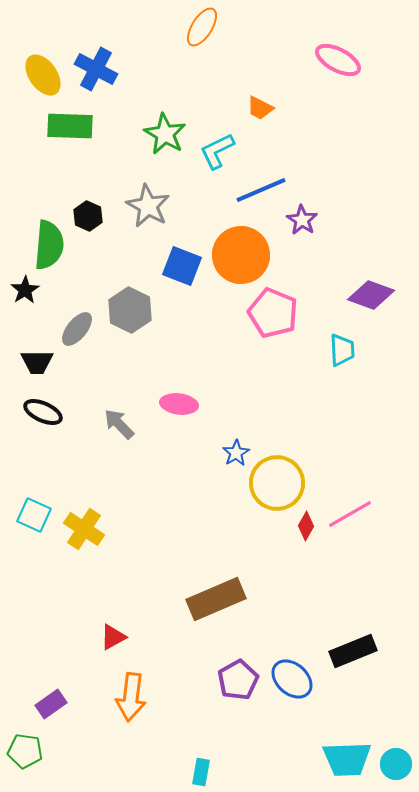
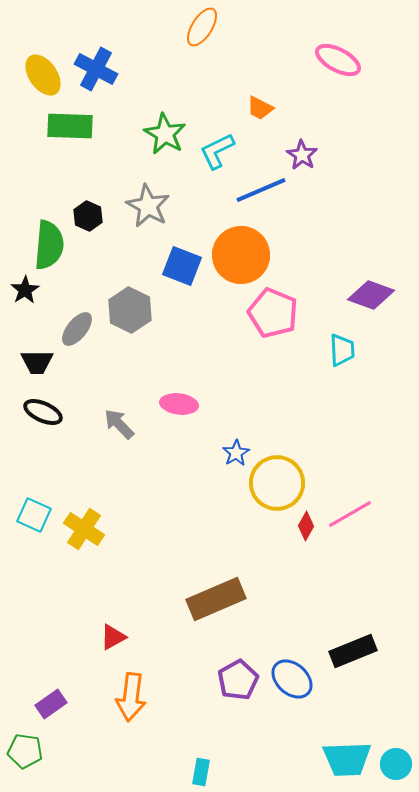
purple star at (302, 220): moved 65 px up
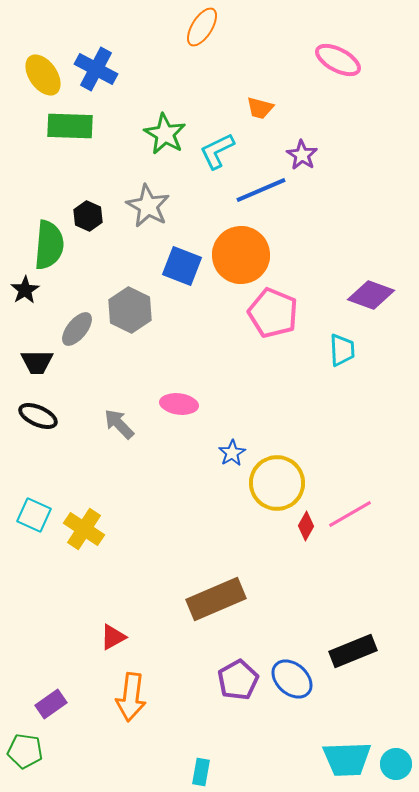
orange trapezoid at (260, 108): rotated 12 degrees counterclockwise
black ellipse at (43, 412): moved 5 px left, 4 px down
blue star at (236, 453): moved 4 px left
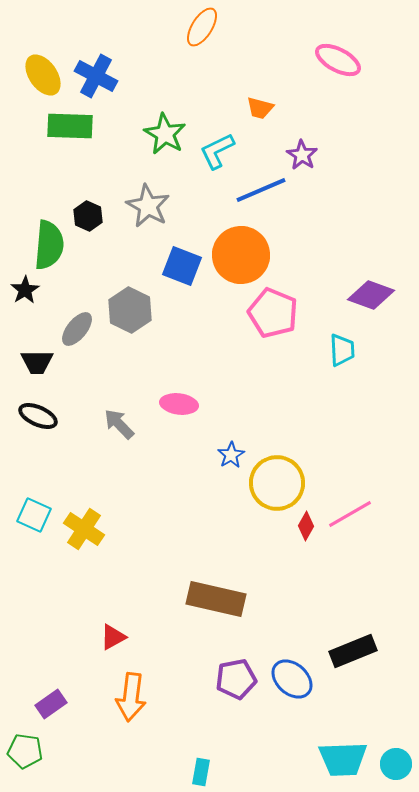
blue cross at (96, 69): moved 7 px down
blue star at (232, 453): moved 1 px left, 2 px down
brown rectangle at (216, 599): rotated 36 degrees clockwise
purple pentagon at (238, 680): moved 2 px left, 1 px up; rotated 18 degrees clockwise
cyan trapezoid at (347, 759): moved 4 px left
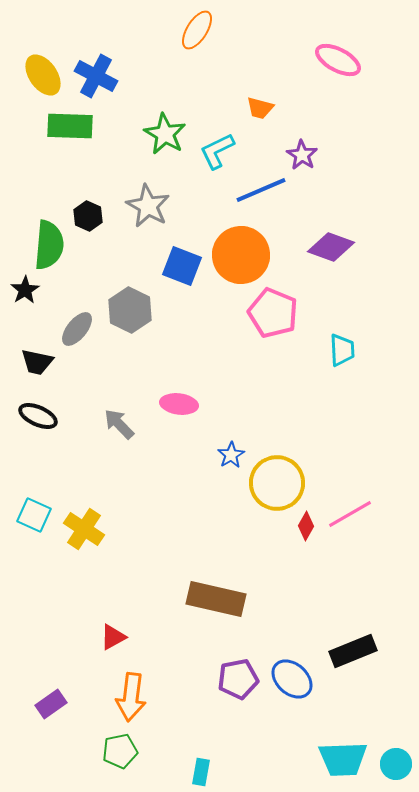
orange ellipse at (202, 27): moved 5 px left, 3 px down
purple diamond at (371, 295): moved 40 px left, 48 px up
black trapezoid at (37, 362): rotated 12 degrees clockwise
purple pentagon at (236, 679): moved 2 px right
green pentagon at (25, 751): moved 95 px right; rotated 20 degrees counterclockwise
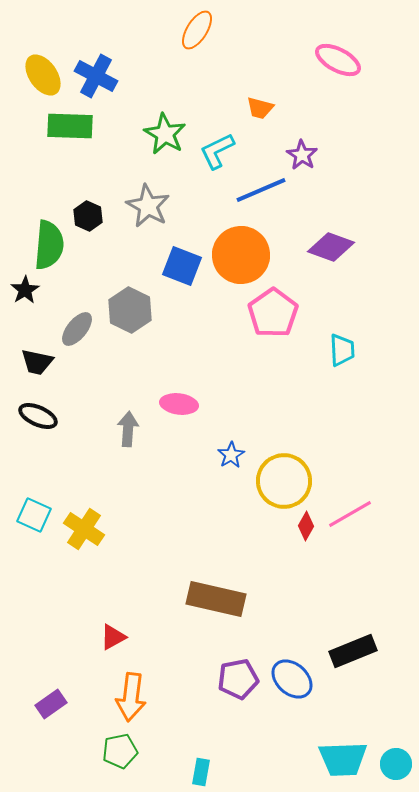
pink pentagon at (273, 313): rotated 15 degrees clockwise
gray arrow at (119, 424): moved 9 px right, 5 px down; rotated 48 degrees clockwise
yellow circle at (277, 483): moved 7 px right, 2 px up
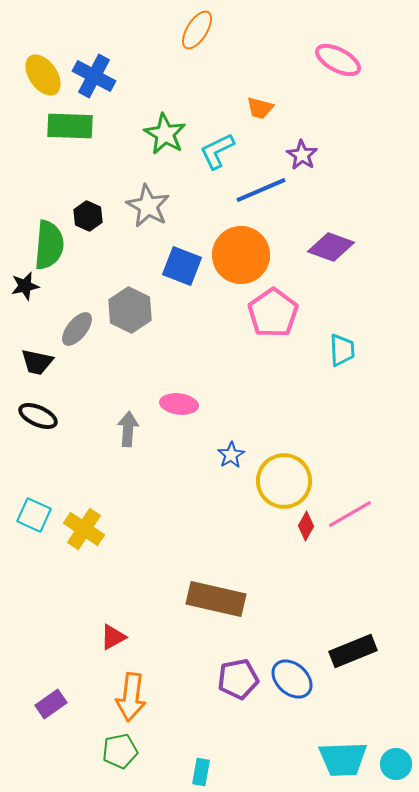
blue cross at (96, 76): moved 2 px left
black star at (25, 290): moved 4 px up; rotated 20 degrees clockwise
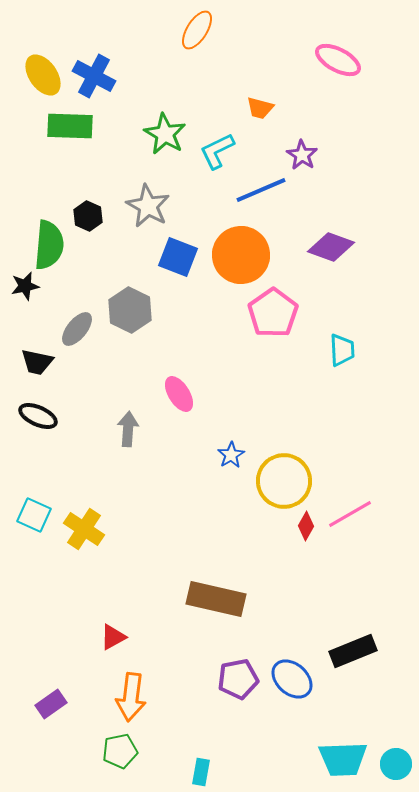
blue square at (182, 266): moved 4 px left, 9 px up
pink ellipse at (179, 404): moved 10 px up; rotated 51 degrees clockwise
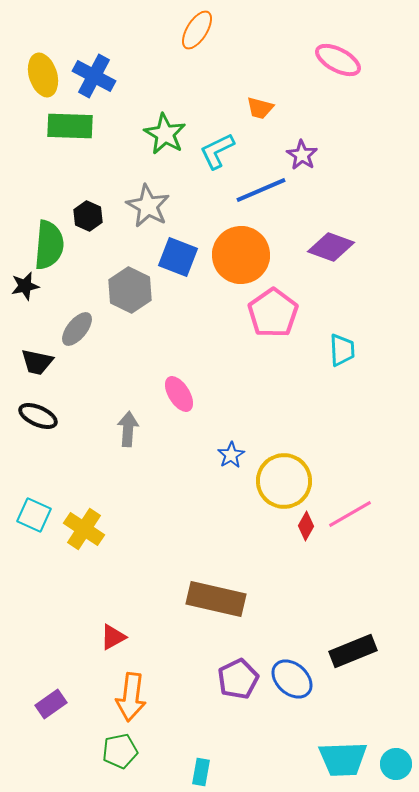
yellow ellipse at (43, 75): rotated 18 degrees clockwise
gray hexagon at (130, 310): moved 20 px up
purple pentagon at (238, 679): rotated 15 degrees counterclockwise
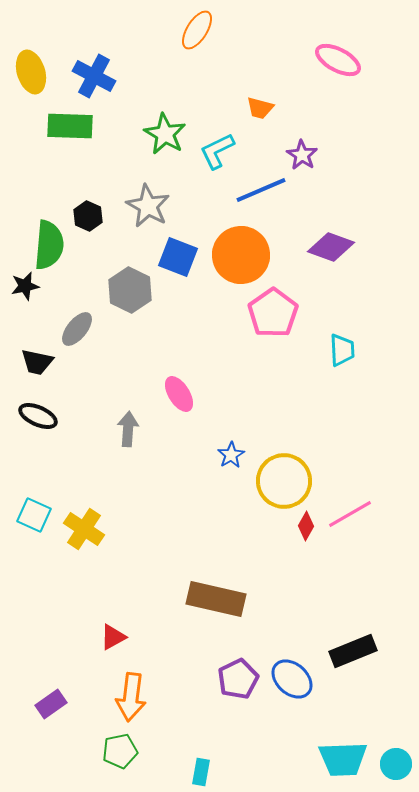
yellow ellipse at (43, 75): moved 12 px left, 3 px up
